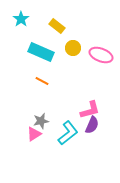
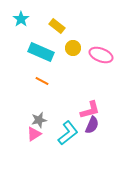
gray star: moved 2 px left, 1 px up
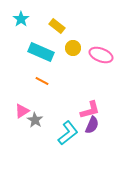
gray star: moved 4 px left; rotated 28 degrees counterclockwise
pink triangle: moved 12 px left, 23 px up
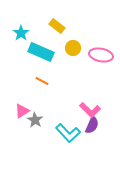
cyan star: moved 14 px down
pink ellipse: rotated 10 degrees counterclockwise
pink L-shape: rotated 60 degrees clockwise
cyan L-shape: rotated 85 degrees clockwise
